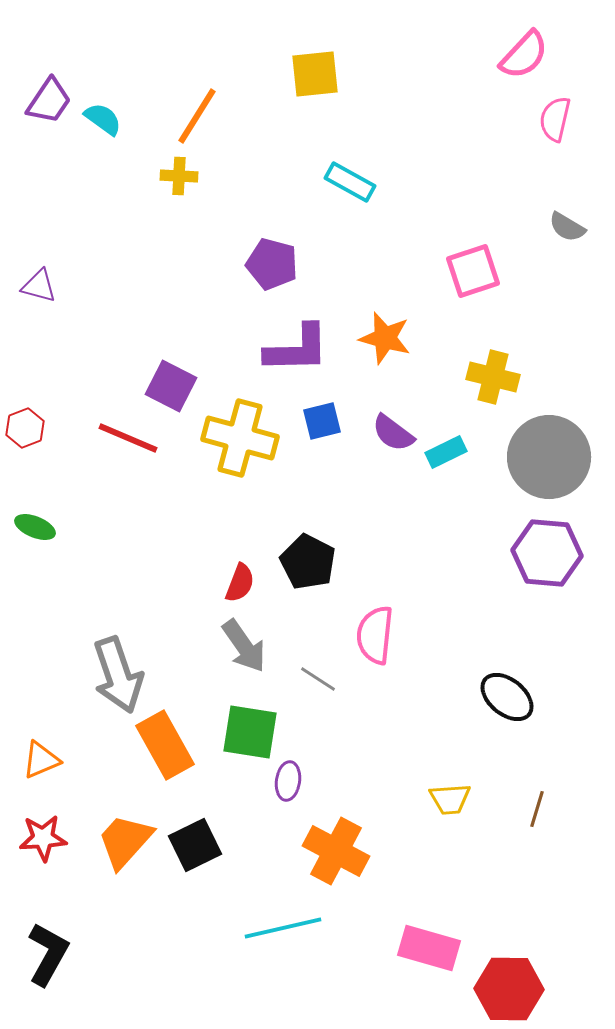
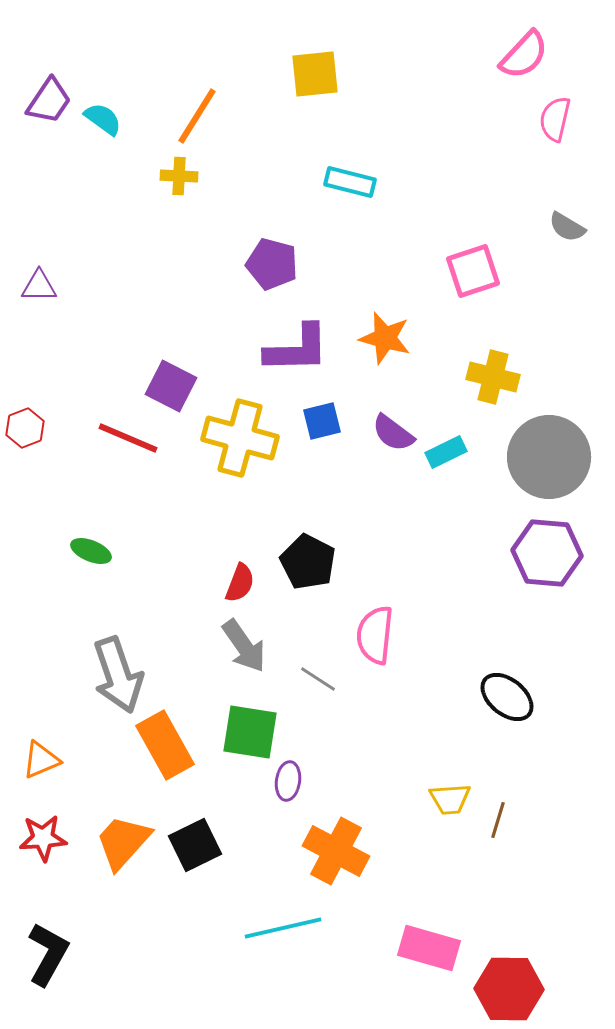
cyan rectangle at (350, 182): rotated 15 degrees counterclockwise
purple triangle at (39, 286): rotated 15 degrees counterclockwise
green ellipse at (35, 527): moved 56 px right, 24 px down
brown line at (537, 809): moved 39 px left, 11 px down
orange trapezoid at (125, 841): moved 2 px left, 1 px down
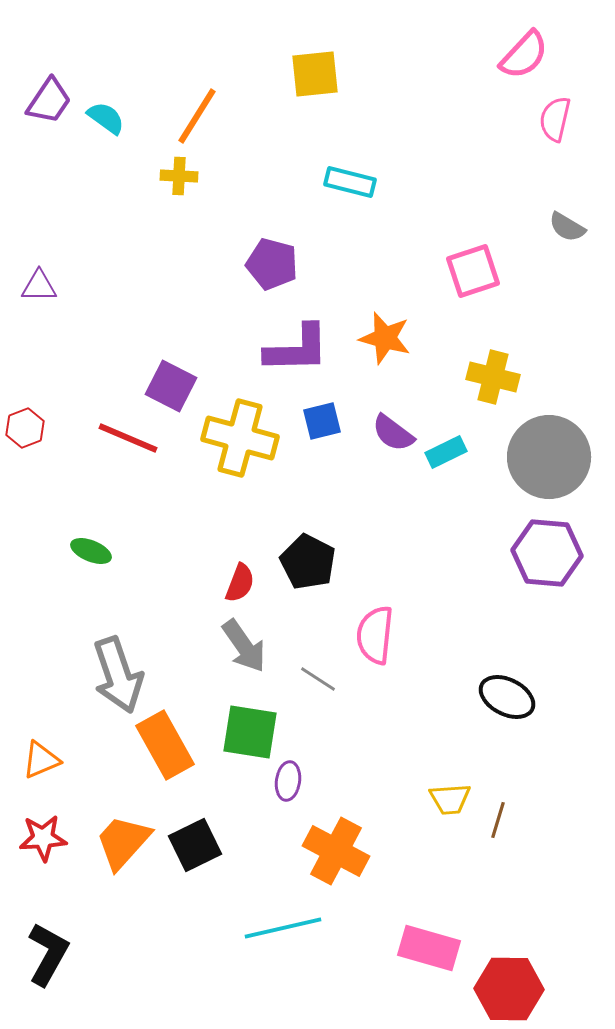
cyan semicircle at (103, 119): moved 3 px right, 1 px up
black ellipse at (507, 697): rotated 12 degrees counterclockwise
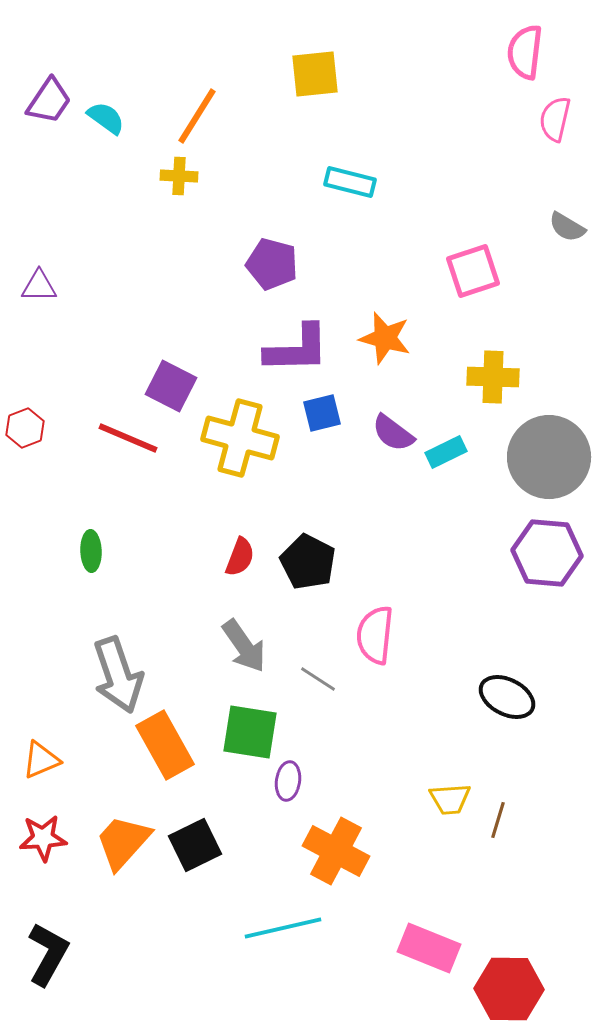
pink semicircle at (524, 55): moved 1 px right, 3 px up; rotated 144 degrees clockwise
yellow cross at (493, 377): rotated 12 degrees counterclockwise
blue square at (322, 421): moved 8 px up
green ellipse at (91, 551): rotated 66 degrees clockwise
red semicircle at (240, 583): moved 26 px up
pink rectangle at (429, 948): rotated 6 degrees clockwise
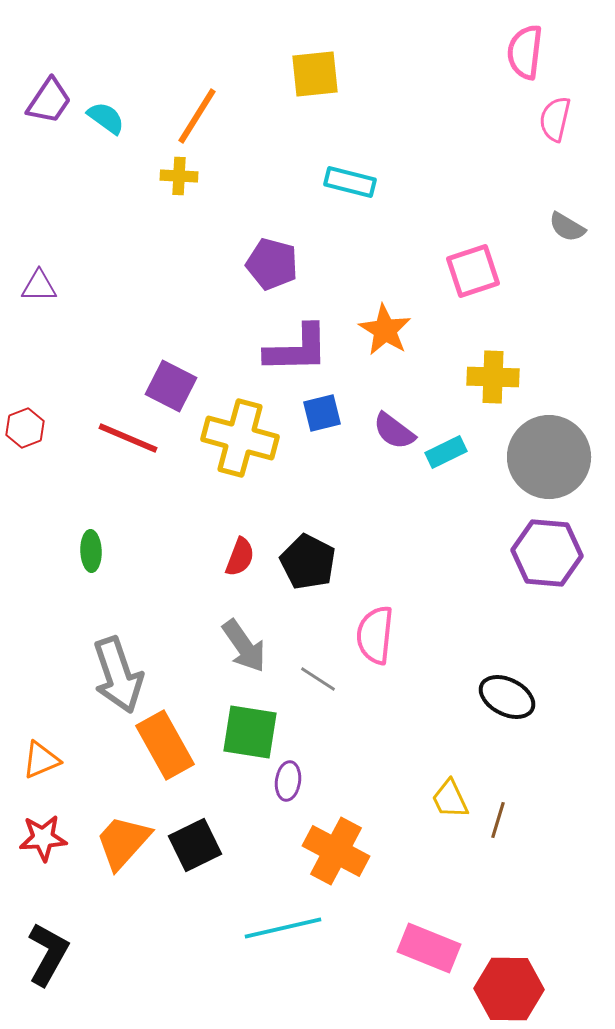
orange star at (385, 338): moved 8 px up; rotated 16 degrees clockwise
purple semicircle at (393, 433): moved 1 px right, 2 px up
yellow trapezoid at (450, 799): rotated 69 degrees clockwise
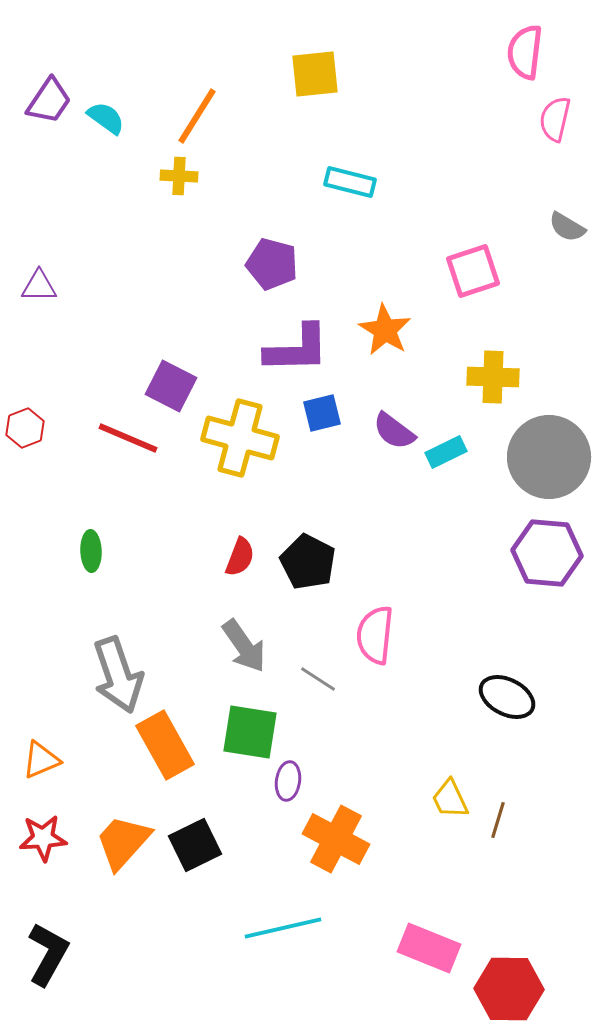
orange cross at (336, 851): moved 12 px up
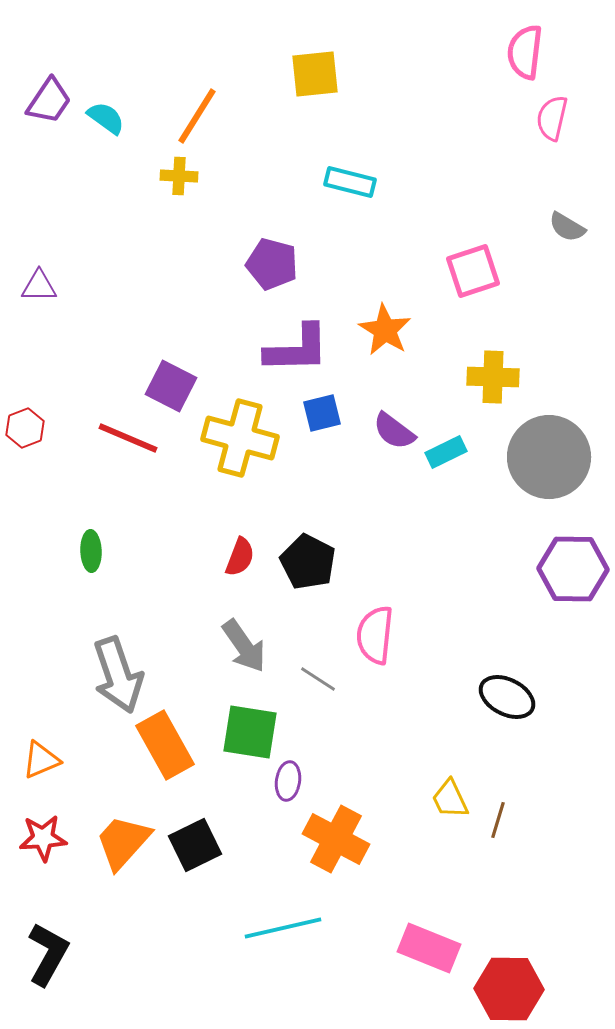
pink semicircle at (555, 119): moved 3 px left, 1 px up
purple hexagon at (547, 553): moved 26 px right, 16 px down; rotated 4 degrees counterclockwise
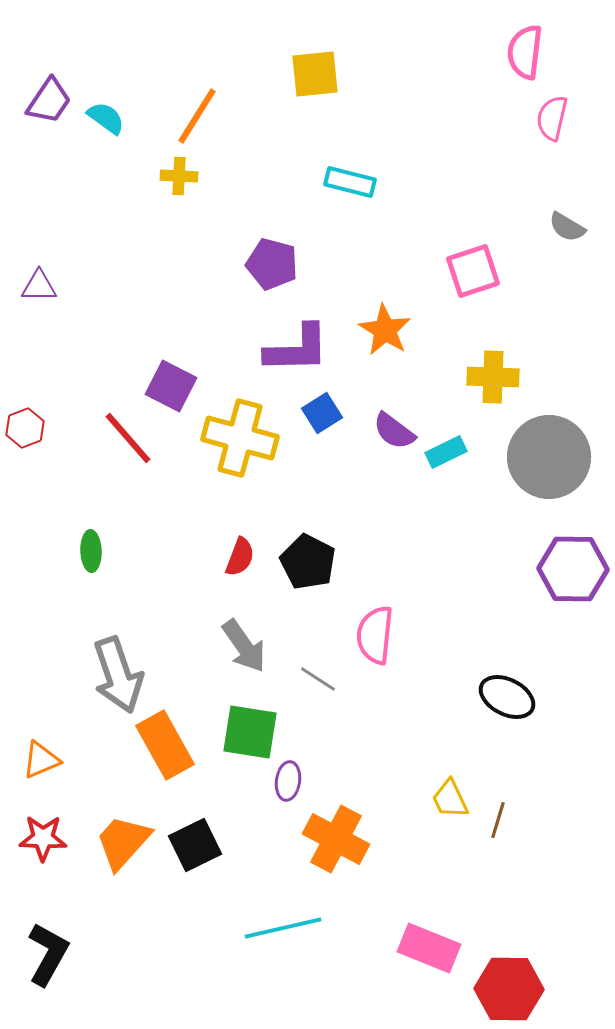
blue square at (322, 413): rotated 18 degrees counterclockwise
red line at (128, 438): rotated 26 degrees clockwise
red star at (43, 838): rotated 6 degrees clockwise
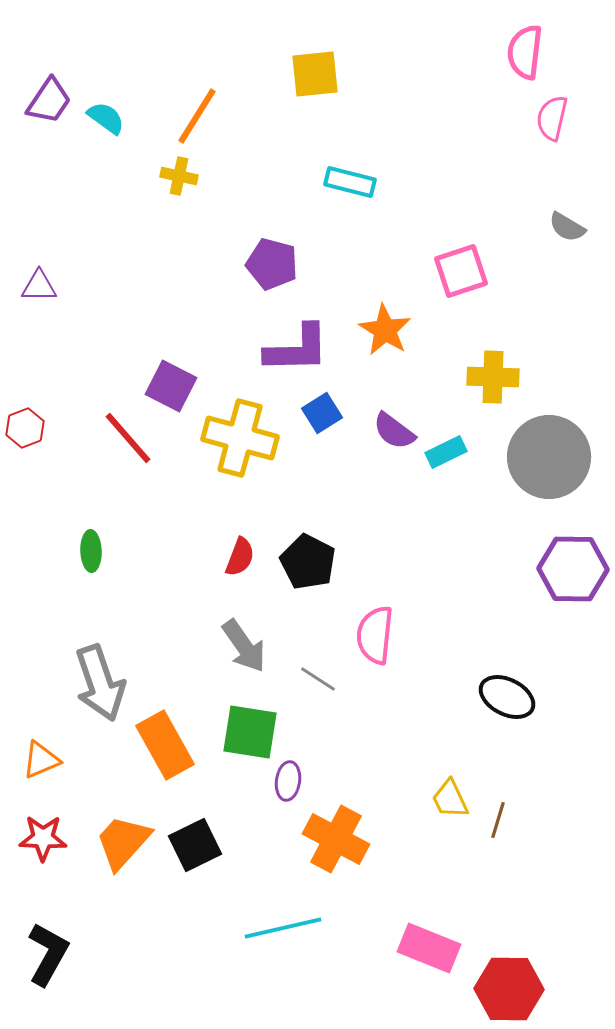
yellow cross at (179, 176): rotated 9 degrees clockwise
pink square at (473, 271): moved 12 px left
gray arrow at (118, 675): moved 18 px left, 8 px down
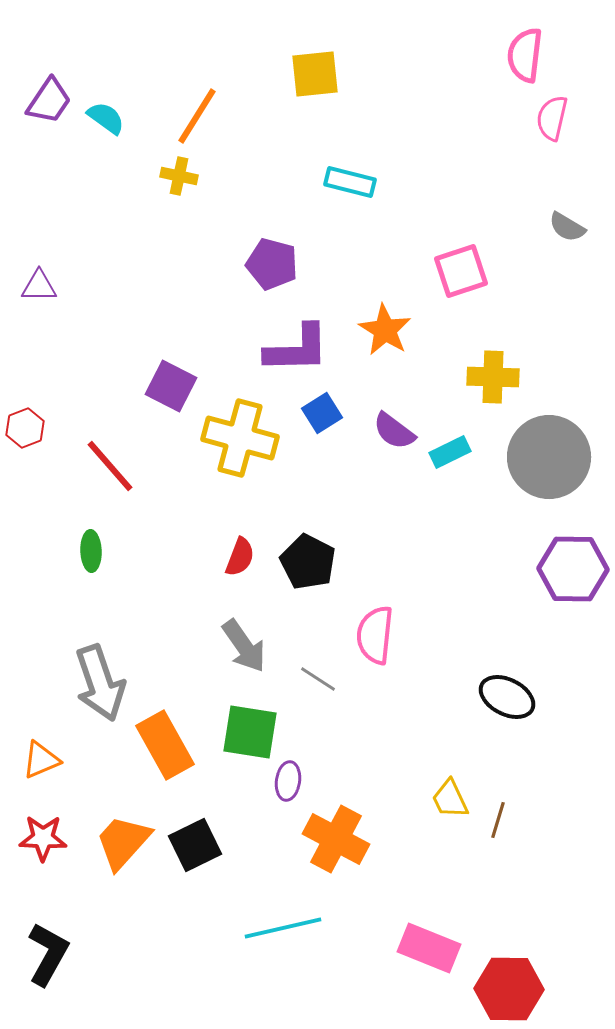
pink semicircle at (525, 52): moved 3 px down
red line at (128, 438): moved 18 px left, 28 px down
cyan rectangle at (446, 452): moved 4 px right
